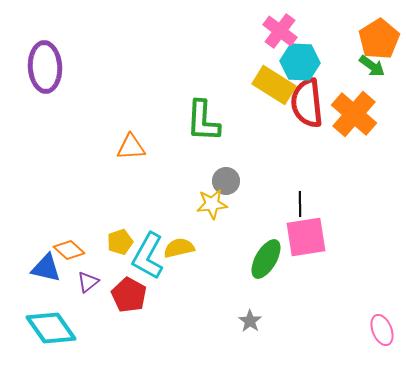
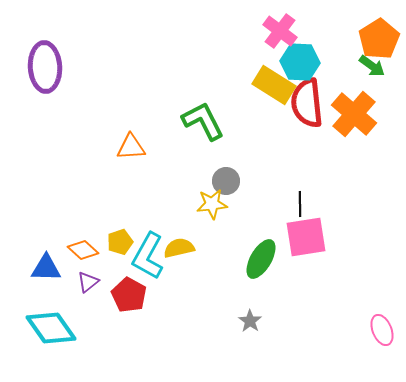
green L-shape: rotated 150 degrees clockwise
orange diamond: moved 14 px right
green ellipse: moved 5 px left
blue triangle: rotated 12 degrees counterclockwise
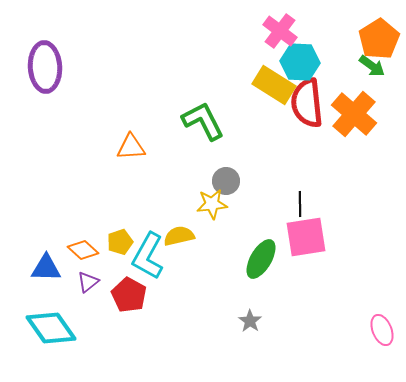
yellow semicircle: moved 12 px up
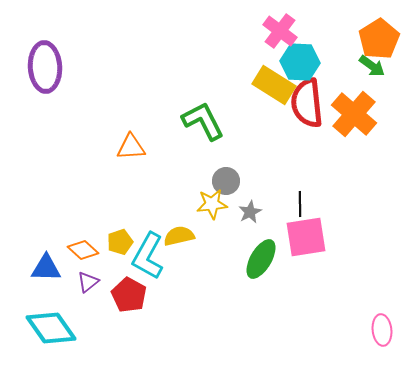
gray star: moved 109 px up; rotated 10 degrees clockwise
pink ellipse: rotated 16 degrees clockwise
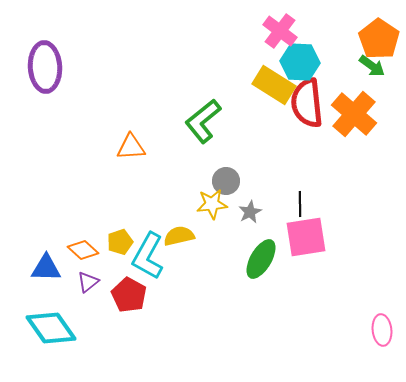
orange pentagon: rotated 6 degrees counterclockwise
green L-shape: rotated 102 degrees counterclockwise
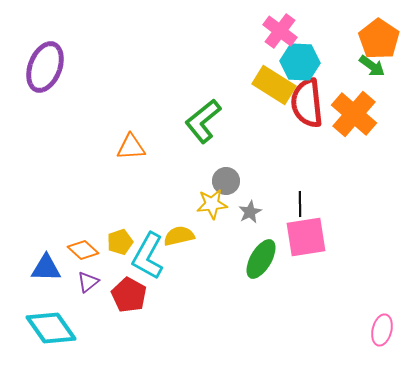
purple ellipse: rotated 24 degrees clockwise
pink ellipse: rotated 20 degrees clockwise
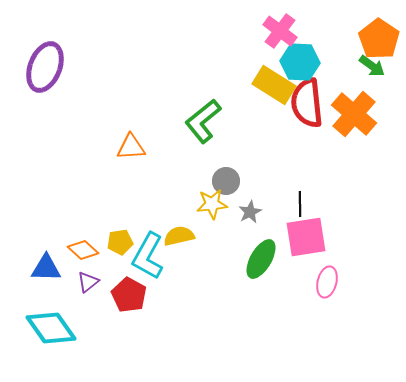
yellow pentagon: rotated 10 degrees clockwise
pink ellipse: moved 55 px left, 48 px up
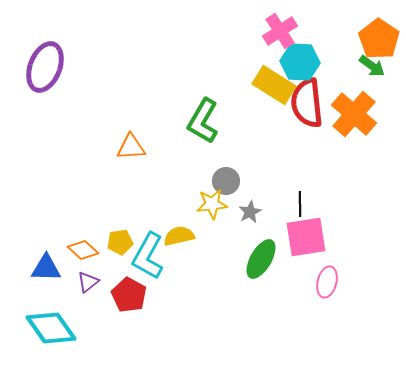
pink cross: rotated 20 degrees clockwise
green L-shape: rotated 21 degrees counterclockwise
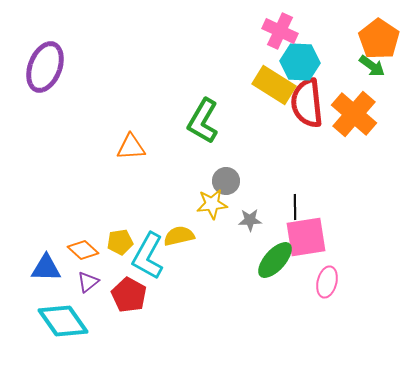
pink cross: rotated 32 degrees counterclockwise
black line: moved 5 px left, 3 px down
gray star: moved 8 px down; rotated 25 degrees clockwise
green ellipse: moved 14 px right, 1 px down; rotated 12 degrees clockwise
cyan diamond: moved 12 px right, 7 px up
